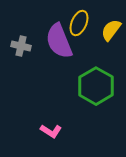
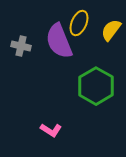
pink L-shape: moved 1 px up
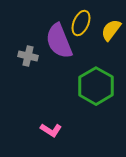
yellow ellipse: moved 2 px right
gray cross: moved 7 px right, 10 px down
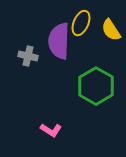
yellow semicircle: rotated 70 degrees counterclockwise
purple semicircle: rotated 24 degrees clockwise
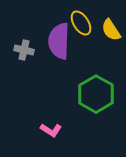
yellow ellipse: rotated 55 degrees counterclockwise
gray cross: moved 4 px left, 6 px up
green hexagon: moved 8 px down
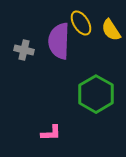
pink L-shape: moved 3 px down; rotated 35 degrees counterclockwise
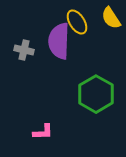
yellow ellipse: moved 4 px left, 1 px up
yellow semicircle: moved 12 px up
pink L-shape: moved 8 px left, 1 px up
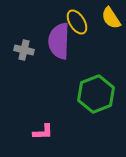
green hexagon: rotated 9 degrees clockwise
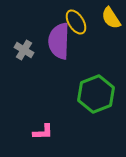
yellow ellipse: moved 1 px left
gray cross: rotated 18 degrees clockwise
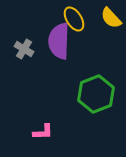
yellow semicircle: rotated 10 degrees counterclockwise
yellow ellipse: moved 2 px left, 3 px up
gray cross: moved 1 px up
